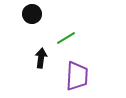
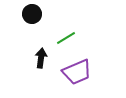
purple trapezoid: moved 4 px up; rotated 64 degrees clockwise
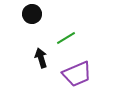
black arrow: rotated 24 degrees counterclockwise
purple trapezoid: moved 2 px down
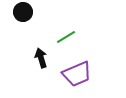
black circle: moved 9 px left, 2 px up
green line: moved 1 px up
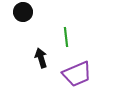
green line: rotated 66 degrees counterclockwise
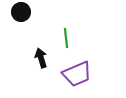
black circle: moved 2 px left
green line: moved 1 px down
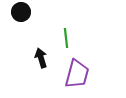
purple trapezoid: rotated 52 degrees counterclockwise
